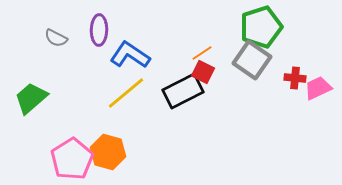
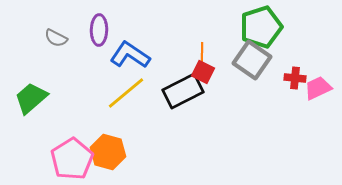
orange line: rotated 55 degrees counterclockwise
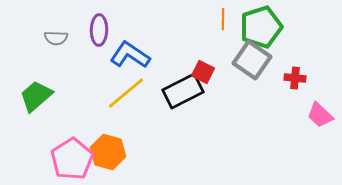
gray semicircle: rotated 25 degrees counterclockwise
orange line: moved 21 px right, 34 px up
pink trapezoid: moved 2 px right, 27 px down; rotated 112 degrees counterclockwise
green trapezoid: moved 5 px right, 2 px up
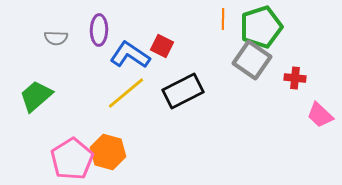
red square: moved 41 px left, 26 px up
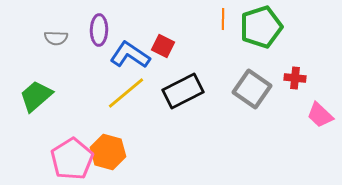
red square: moved 1 px right
gray square: moved 29 px down
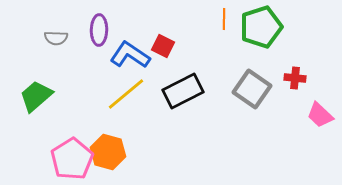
orange line: moved 1 px right
yellow line: moved 1 px down
